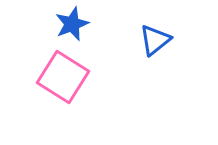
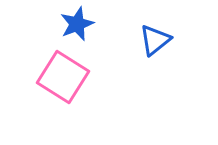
blue star: moved 5 px right
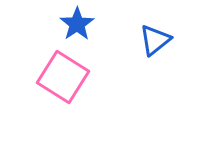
blue star: rotated 12 degrees counterclockwise
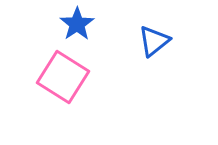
blue triangle: moved 1 px left, 1 px down
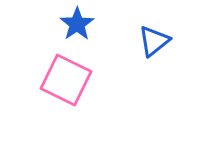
pink square: moved 3 px right, 3 px down; rotated 6 degrees counterclockwise
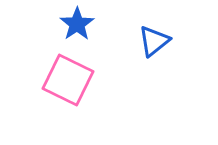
pink square: moved 2 px right
